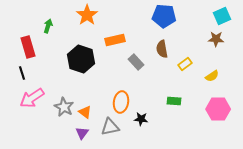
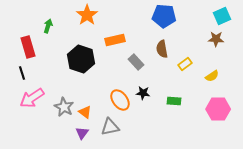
orange ellipse: moved 1 px left, 2 px up; rotated 45 degrees counterclockwise
black star: moved 2 px right, 26 px up
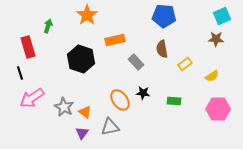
black line: moved 2 px left
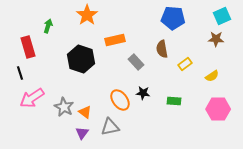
blue pentagon: moved 9 px right, 2 px down
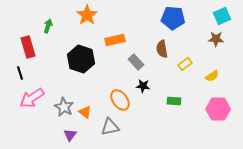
black star: moved 7 px up
purple triangle: moved 12 px left, 2 px down
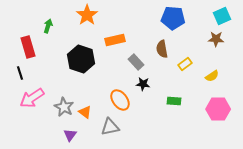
black star: moved 2 px up
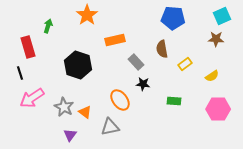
black hexagon: moved 3 px left, 6 px down
